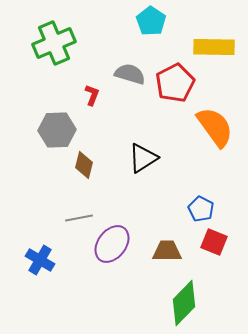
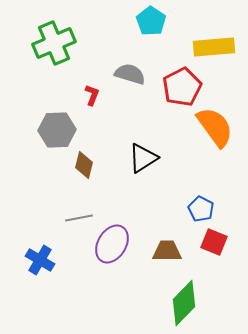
yellow rectangle: rotated 6 degrees counterclockwise
red pentagon: moved 7 px right, 4 px down
purple ellipse: rotated 6 degrees counterclockwise
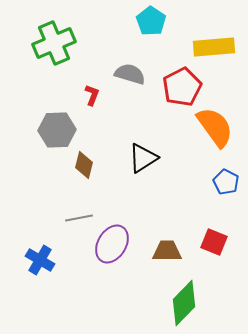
blue pentagon: moved 25 px right, 27 px up
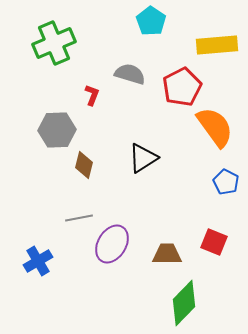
yellow rectangle: moved 3 px right, 2 px up
brown trapezoid: moved 3 px down
blue cross: moved 2 px left, 1 px down; rotated 28 degrees clockwise
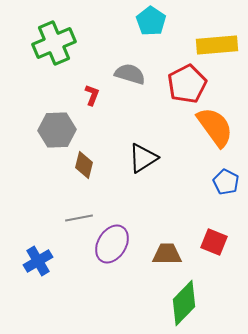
red pentagon: moved 5 px right, 3 px up
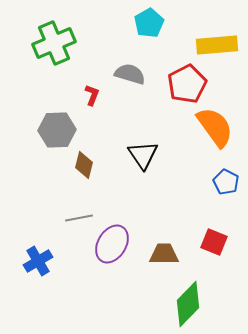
cyan pentagon: moved 2 px left, 2 px down; rotated 8 degrees clockwise
black triangle: moved 3 px up; rotated 32 degrees counterclockwise
brown trapezoid: moved 3 px left
green diamond: moved 4 px right, 1 px down
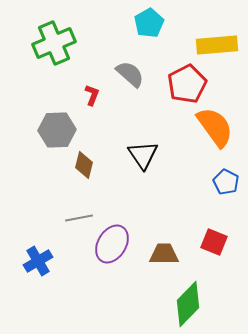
gray semicircle: rotated 24 degrees clockwise
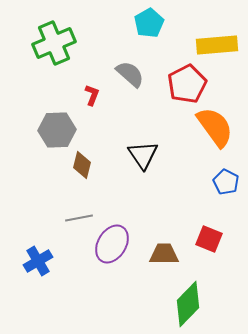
brown diamond: moved 2 px left
red square: moved 5 px left, 3 px up
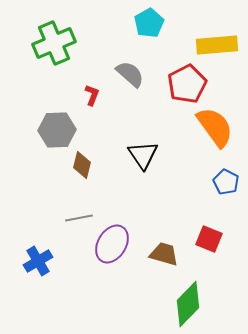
brown trapezoid: rotated 16 degrees clockwise
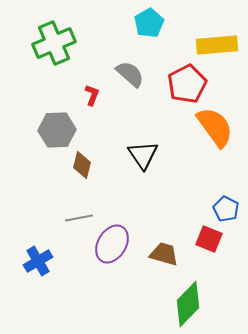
blue pentagon: moved 27 px down
